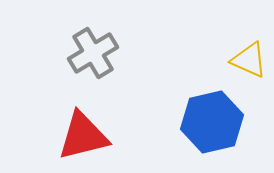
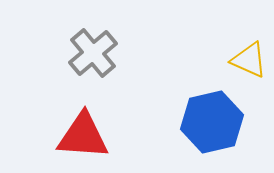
gray cross: rotated 9 degrees counterclockwise
red triangle: rotated 18 degrees clockwise
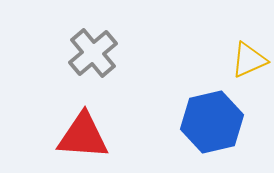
yellow triangle: rotated 48 degrees counterclockwise
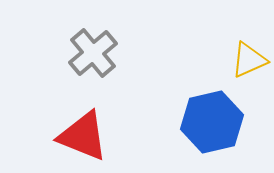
red triangle: rotated 18 degrees clockwise
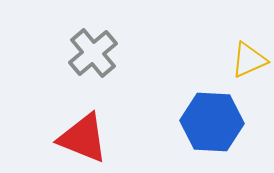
blue hexagon: rotated 16 degrees clockwise
red triangle: moved 2 px down
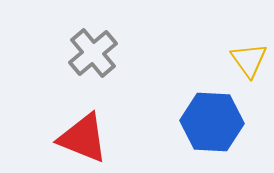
yellow triangle: rotated 42 degrees counterclockwise
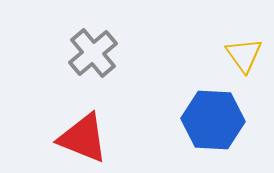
yellow triangle: moved 5 px left, 5 px up
blue hexagon: moved 1 px right, 2 px up
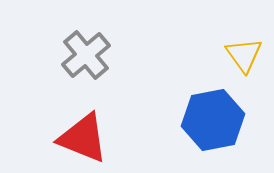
gray cross: moved 7 px left, 2 px down
blue hexagon: rotated 14 degrees counterclockwise
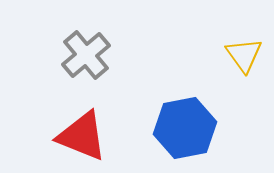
blue hexagon: moved 28 px left, 8 px down
red triangle: moved 1 px left, 2 px up
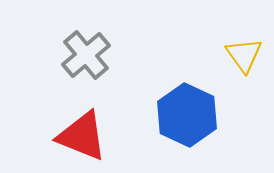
blue hexagon: moved 2 px right, 13 px up; rotated 24 degrees counterclockwise
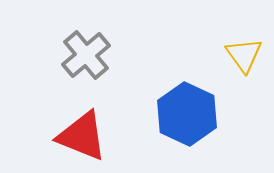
blue hexagon: moved 1 px up
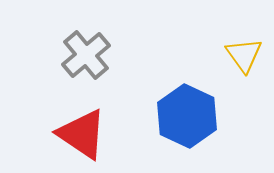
blue hexagon: moved 2 px down
red triangle: moved 2 px up; rotated 12 degrees clockwise
